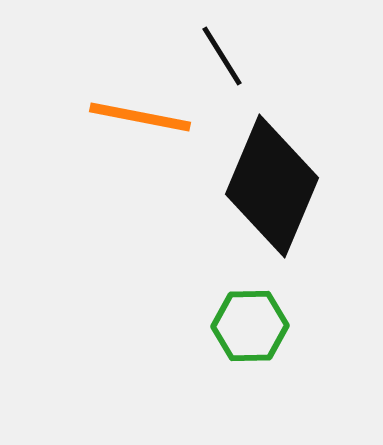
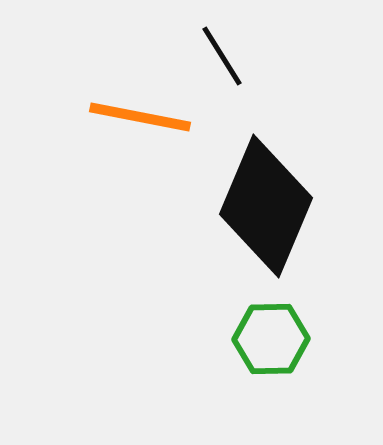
black diamond: moved 6 px left, 20 px down
green hexagon: moved 21 px right, 13 px down
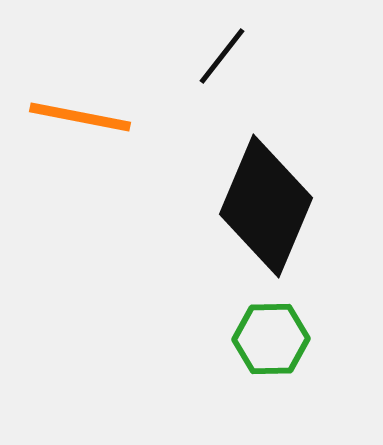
black line: rotated 70 degrees clockwise
orange line: moved 60 px left
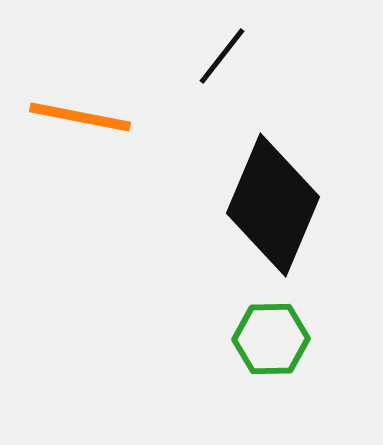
black diamond: moved 7 px right, 1 px up
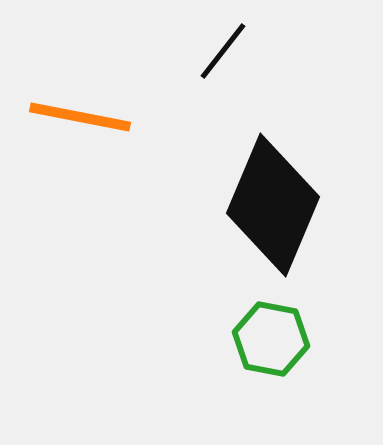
black line: moved 1 px right, 5 px up
green hexagon: rotated 12 degrees clockwise
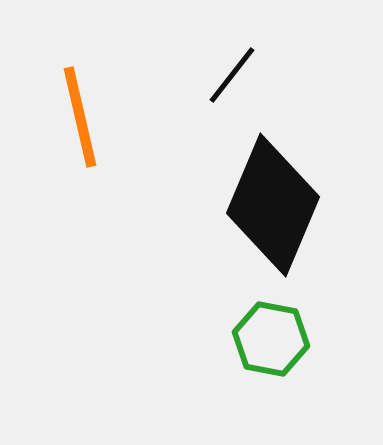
black line: moved 9 px right, 24 px down
orange line: rotated 66 degrees clockwise
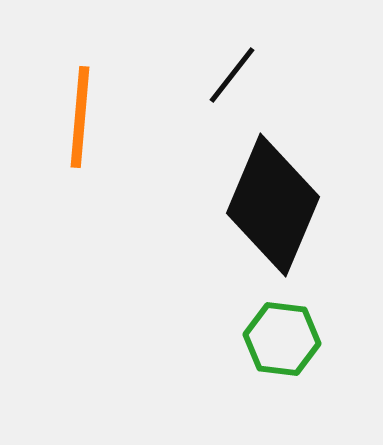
orange line: rotated 18 degrees clockwise
green hexagon: moved 11 px right; rotated 4 degrees counterclockwise
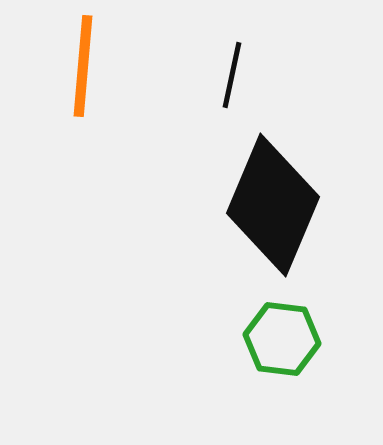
black line: rotated 26 degrees counterclockwise
orange line: moved 3 px right, 51 px up
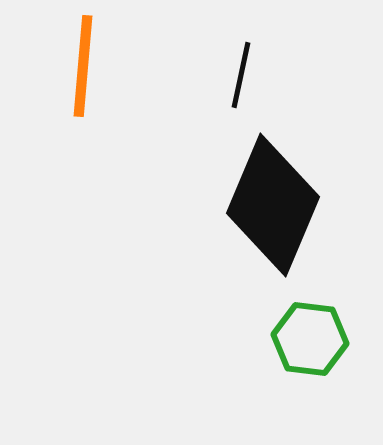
black line: moved 9 px right
green hexagon: moved 28 px right
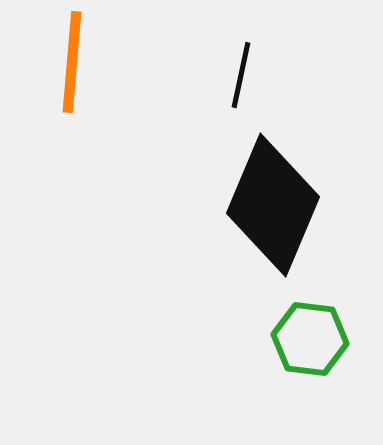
orange line: moved 11 px left, 4 px up
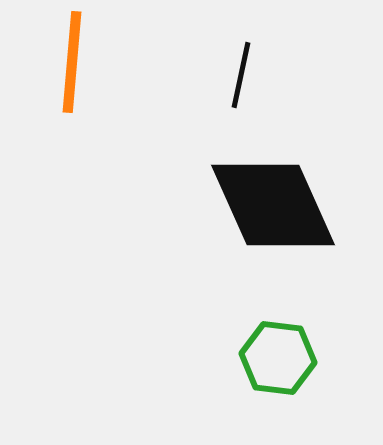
black diamond: rotated 47 degrees counterclockwise
green hexagon: moved 32 px left, 19 px down
